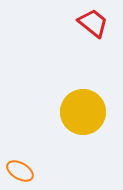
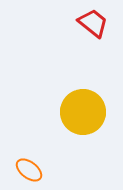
orange ellipse: moved 9 px right, 1 px up; rotated 8 degrees clockwise
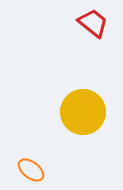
orange ellipse: moved 2 px right
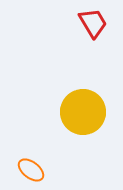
red trapezoid: rotated 20 degrees clockwise
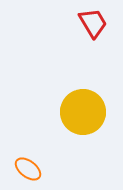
orange ellipse: moved 3 px left, 1 px up
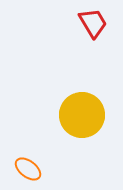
yellow circle: moved 1 px left, 3 px down
